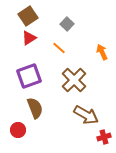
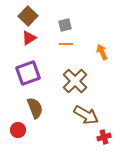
brown square: rotated 12 degrees counterclockwise
gray square: moved 2 px left, 1 px down; rotated 32 degrees clockwise
orange line: moved 7 px right, 4 px up; rotated 40 degrees counterclockwise
purple square: moved 1 px left, 3 px up
brown cross: moved 1 px right, 1 px down
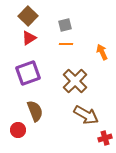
brown semicircle: moved 3 px down
red cross: moved 1 px right, 1 px down
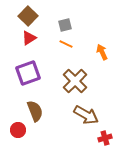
orange line: rotated 24 degrees clockwise
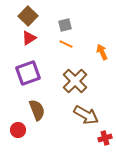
brown semicircle: moved 2 px right, 1 px up
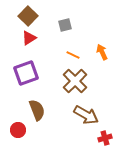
orange line: moved 7 px right, 11 px down
purple square: moved 2 px left
